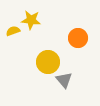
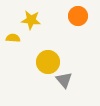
yellow semicircle: moved 7 px down; rotated 24 degrees clockwise
orange circle: moved 22 px up
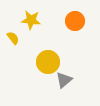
orange circle: moved 3 px left, 5 px down
yellow semicircle: rotated 48 degrees clockwise
gray triangle: rotated 30 degrees clockwise
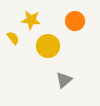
yellow circle: moved 16 px up
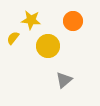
orange circle: moved 2 px left
yellow semicircle: rotated 104 degrees counterclockwise
